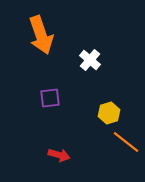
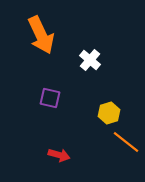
orange arrow: rotated 6 degrees counterclockwise
purple square: rotated 20 degrees clockwise
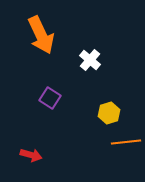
purple square: rotated 20 degrees clockwise
orange line: rotated 44 degrees counterclockwise
red arrow: moved 28 px left
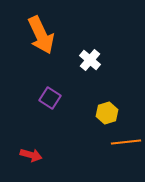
yellow hexagon: moved 2 px left
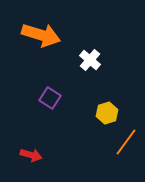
orange arrow: rotated 48 degrees counterclockwise
orange line: rotated 48 degrees counterclockwise
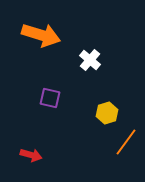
purple square: rotated 20 degrees counterclockwise
